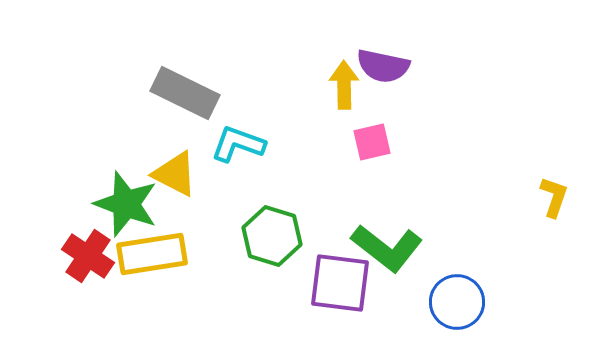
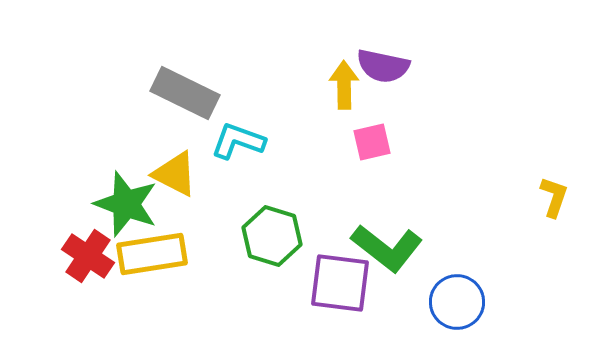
cyan L-shape: moved 3 px up
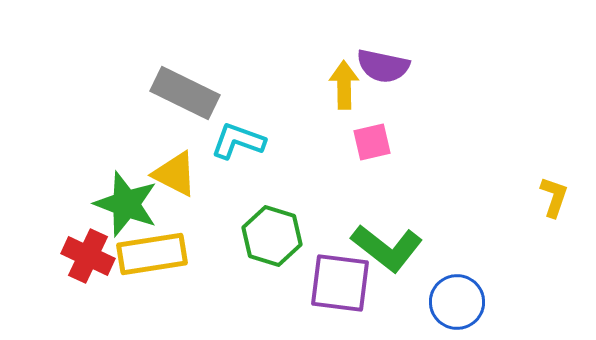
red cross: rotated 9 degrees counterclockwise
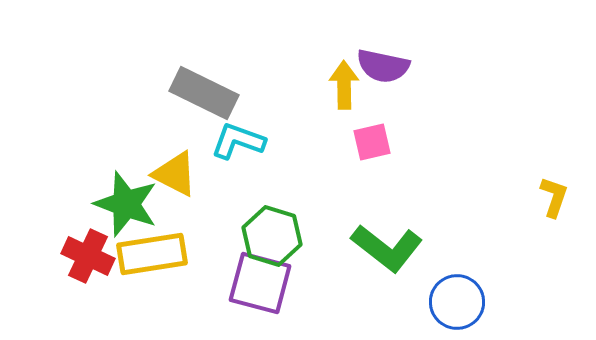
gray rectangle: moved 19 px right
purple square: moved 80 px left; rotated 8 degrees clockwise
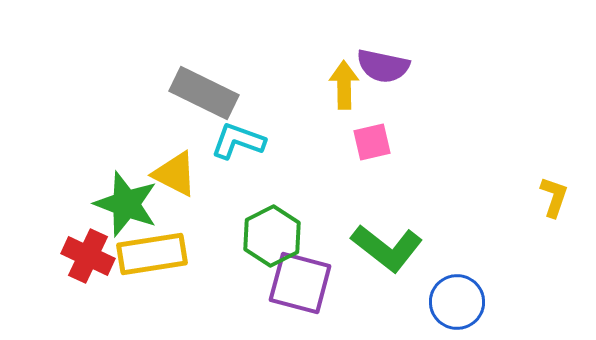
green hexagon: rotated 16 degrees clockwise
purple square: moved 40 px right
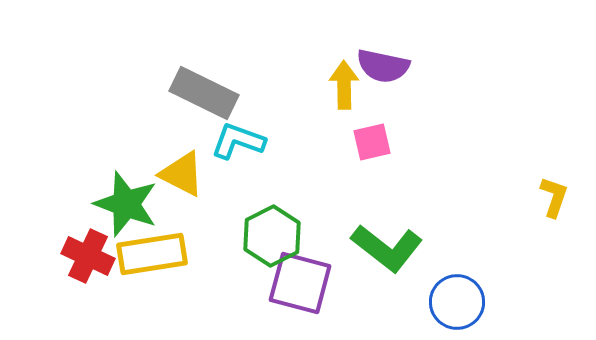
yellow triangle: moved 7 px right
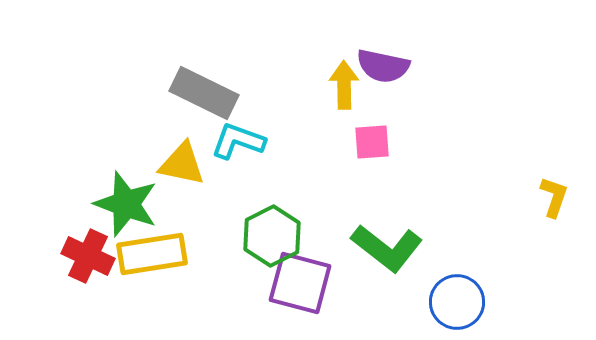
pink square: rotated 9 degrees clockwise
yellow triangle: moved 10 px up; rotated 15 degrees counterclockwise
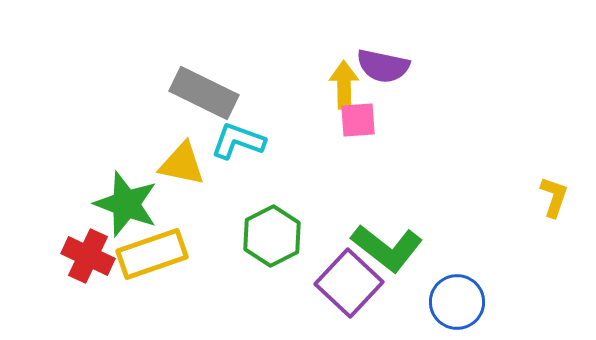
pink square: moved 14 px left, 22 px up
yellow rectangle: rotated 10 degrees counterclockwise
purple square: moved 49 px right; rotated 28 degrees clockwise
